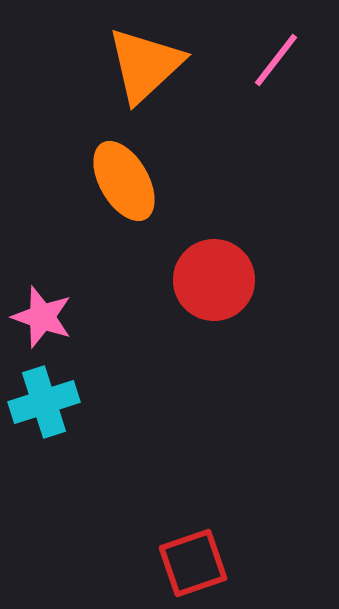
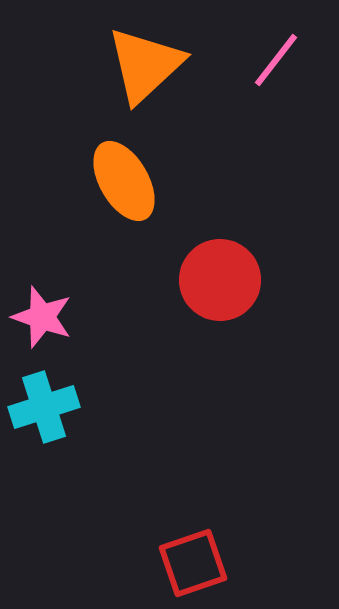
red circle: moved 6 px right
cyan cross: moved 5 px down
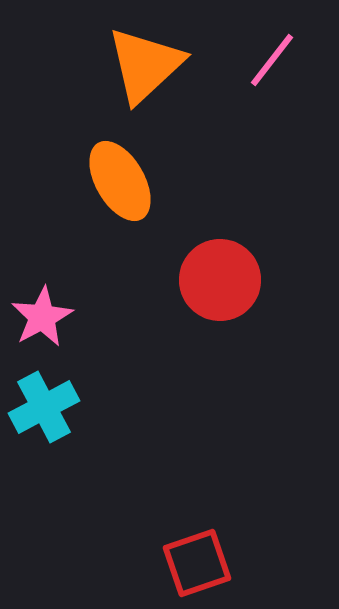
pink line: moved 4 px left
orange ellipse: moved 4 px left
pink star: rotated 24 degrees clockwise
cyan cross: rotated 10 degrees counterclockwise
red square: moved 4 px right
